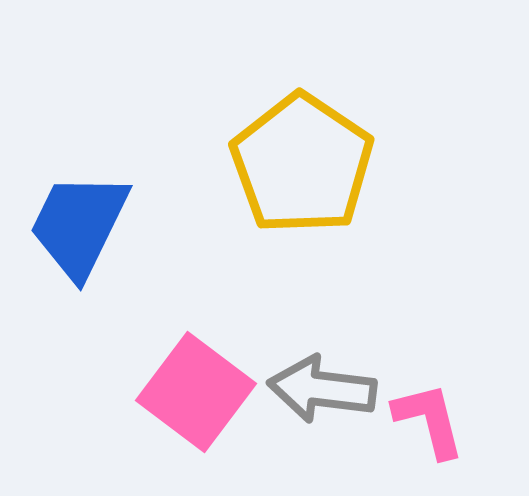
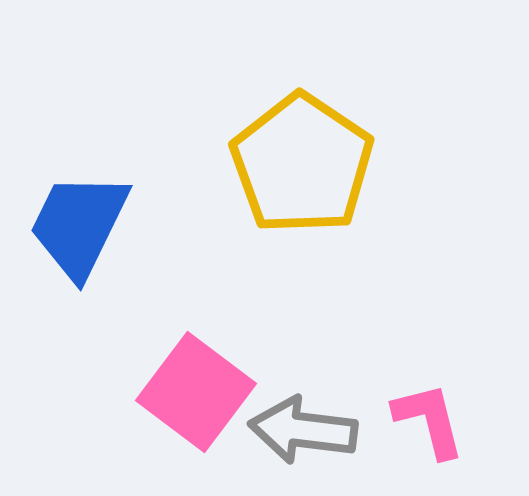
gray arrow: moved 19 px left, 41 px down
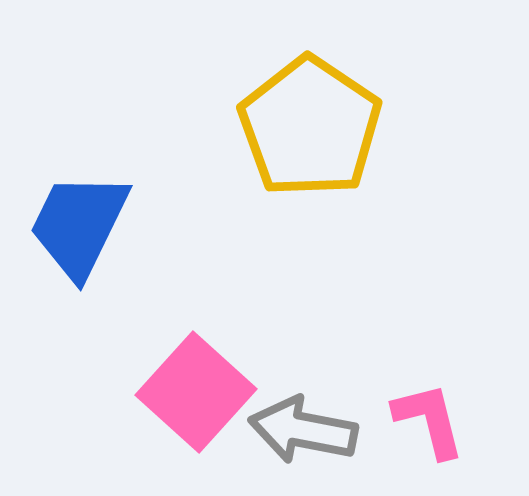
yellow pentagon: moved 8 px right, 37 px up
pink square: rotated 5 degrees clockwise
gray arrow: rotated 4 degrees clockwise
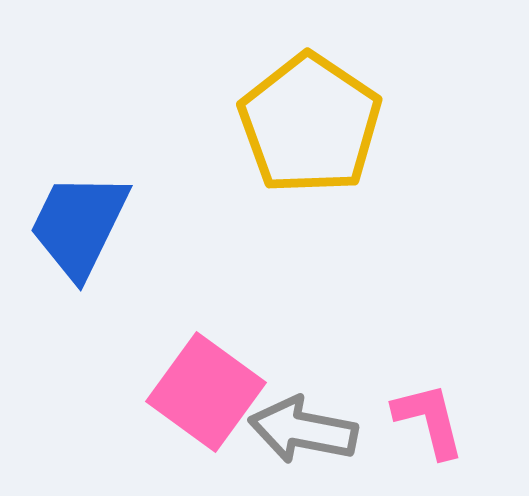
yellow pentagon: moved 3 px up
pink square: moved 10 px right; rotated 6 degrees counterclockwise
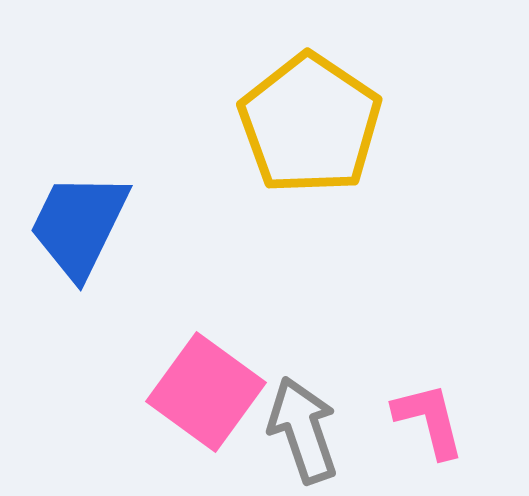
gray arrow: rotated 60 degrees clockwise
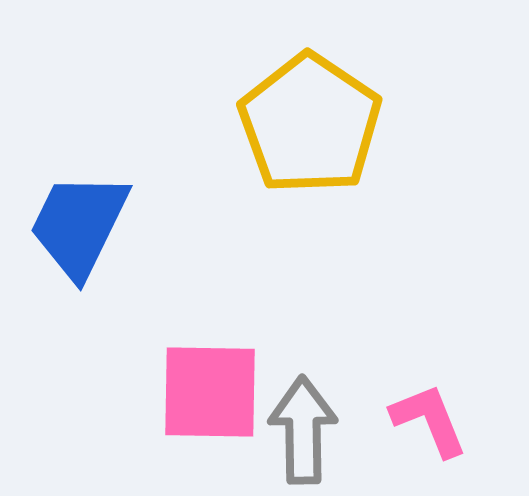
pink square: moved 4 px right; rotated 35 degrees counterclockwise
pink L-shape: rotated 8 degrees counterclockwise
gray arrow: rotated 18 degrees clockwise
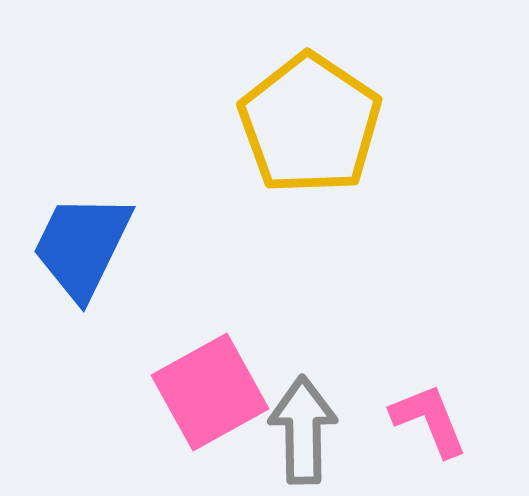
blue trapezoid: moved 3 px right, 21 px down
pink square: rotated 30 degrees counterclockwise
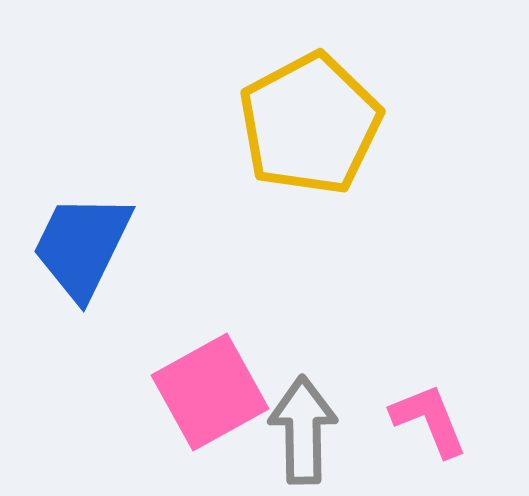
yellow pentagon: rotated 10 degrees clockwise
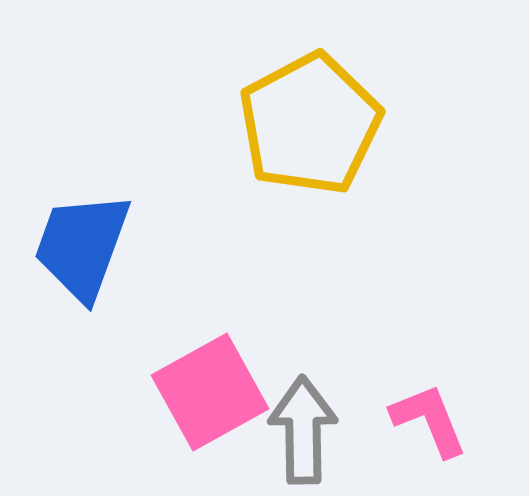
blue trapezoid: rotated 6 degrees counterclockwise
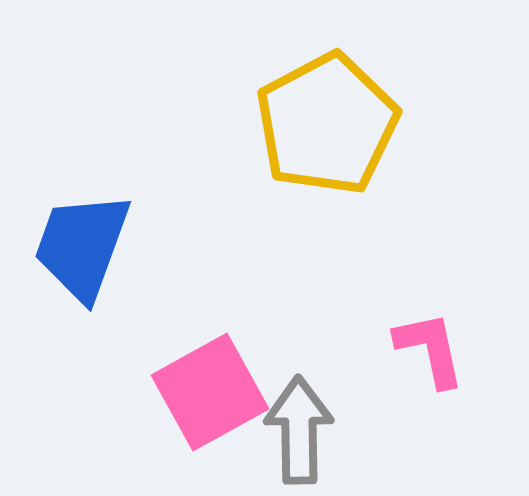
yellow pentagon: moved 17 px right
pink L-shape: moved 1 px right, 71 px up; rotated 10 degrees clockwise
gray arrow: moved 4 px left
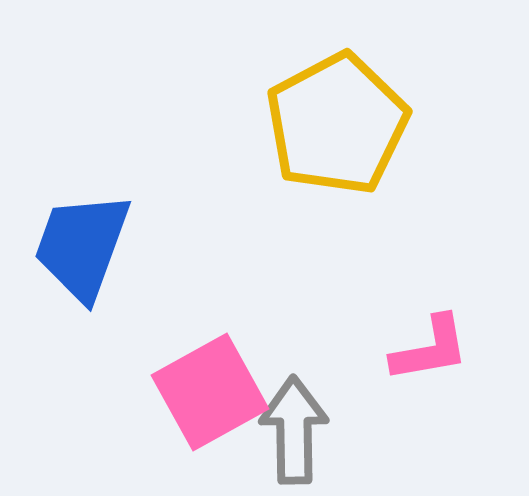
yellow pentagon: moved 10 px right
pink L-shape: rotated 92 degrees clockwise
gray arrow: moved 5 px left
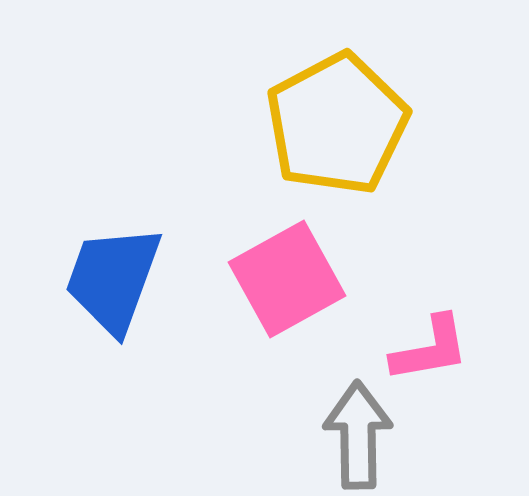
blue trapezoid: moved 31 px right, 33 px down
pink square: moved 77 px right, 113 px up
gray arrow: moved 64 px right, 5 px down
